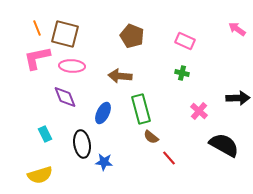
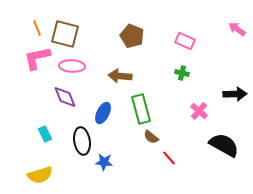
black arrow: moved 3 px left, 4 px up
black ellipse: moved 3 px up
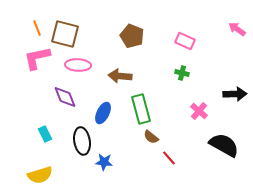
pink ellipse: moved 6 px right, 1 px up
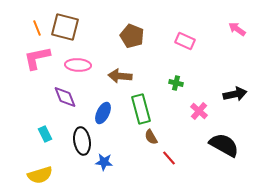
brown square: moved 7 px up
green cross: moved 6 px left, 10 px down
black arrow: rotated 10 degrees counterclockwise
brown semicircle: rotated 21 degrees clockwise
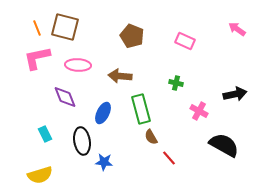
pink cross: rotated 12 degrees counterclockwise
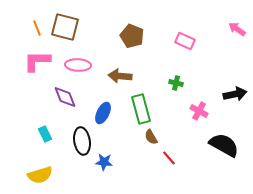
pink L-shape: moved 3 px down; rotated 12 degrees clockwise
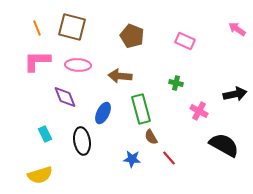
brown square: moved 7 px right
blue star: moved 28 px right, 3 px up
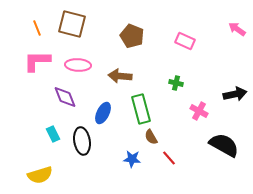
brown square: moved 3 px up
cyan rectangle: moved 8 px right
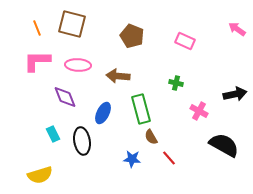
brown arrow: moved 2 px left
